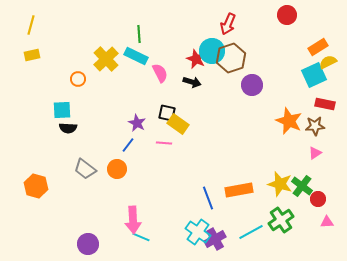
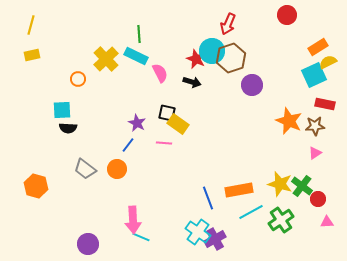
cyan line at (251, 232): moved 20 px up
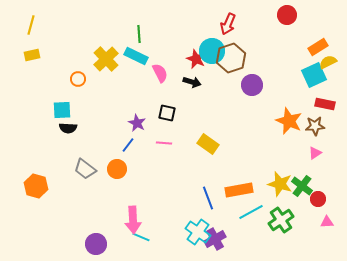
yellow rectangle at (178, 124): moved 30 px right, 20 px down
purple circle at (88, 244): moved 8 px right
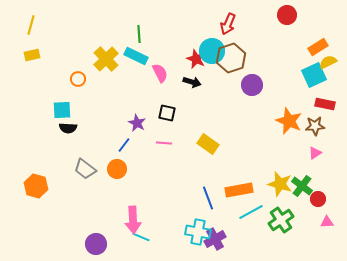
blue line at (128, 145): moved 4 px left
cyan cross at (198, 232): rotated 25 degrees counterclockwise
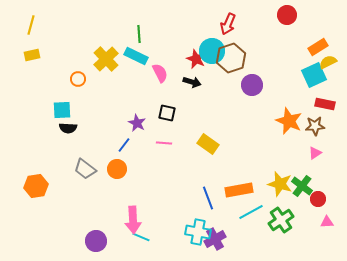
orange hexagon at (36, 186): rotated 25 degrees counterclockwise
purple circle at (96, 244): moved 3 px up
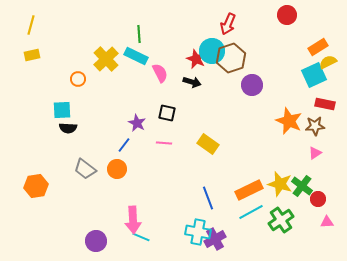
orange rectangle at (239, 190): moved 10 px right; rotated 16 degrees counterclockwise
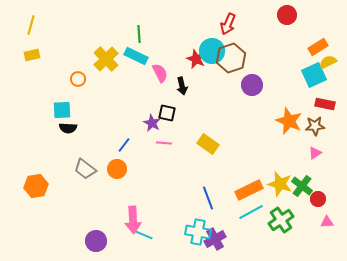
black arrow at (192, 82): moved 10 px left, 4 px down; rotated 60 degrees clockwise
purple star at (137, 123): moved 15 px right
cyan line at (141, 237): moved 3 px right, 2 px up
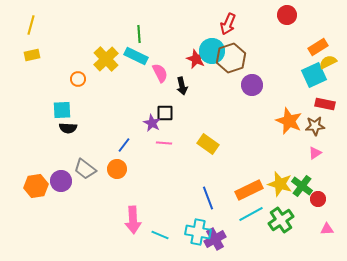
black square at (167, 113): moved 2 px left; rotated 12 degrees counterclockwise
cyan line at (251, 212): moved 2 px down
pink triangle at (327, 222): moved 7 px down
cyan line at (144, 235): moved 16 px right
purple circle at (96, 241): moved 35 px left, 60 px up
